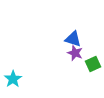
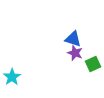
cyan star: moved 1 px left, 2 px up
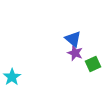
blue triangle: rotated 24 degrees clockwise
